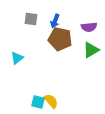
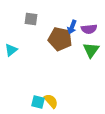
blue arrow: moved 17 px right, 6 px down
purple semicircle: moved 2 px down
green triangle: rotated 24 degrees counterclockwise
cyan triangle: moved 6 px left, 8 px up
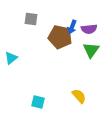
brown pentagon: moved 2 px up
cyan triangle: moved 8 px down
yellow semicircle: moved 28 px right, 5 px up
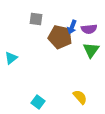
gray square: moved 5 px right
yellow semicircle: moved 1 px right, 1 px down
cyan square: rotated 24 degrees clockwise
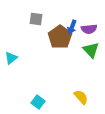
brown pentagon: rotated 25 degrees clockwise
green triangle: rotated 18 degrees counterclockwise
yellow semicircle: moved 1 px right
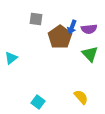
green triangle: moved 1 px left, 4 px down
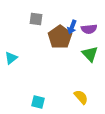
cyan square: rotated 24 degrees counterclockwise
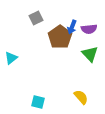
gray square: moved 1 px up; rotated 32 degrees counterclockwise
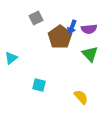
cyan square: moved 1 px right, 17 px up
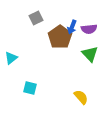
cyan square: moved 9 px left, 3 px down
